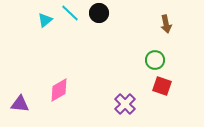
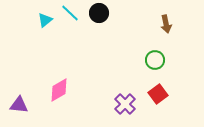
red square: moved 4 px left, 8 px down; rotated 36 degrees clockwise
purple triangle: moved 1 px left, 1 px down
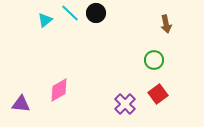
black circle: moved 3 px left
green circle: moved 1 px left
purple triangle: moved 2 px right, 1 px up
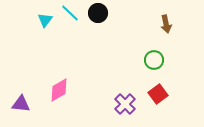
black circle: moved 2 px right
cyan triangle: rotated 14 degrees counterclockwise
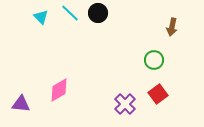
cyan triangle: moved 4 px left, 3 px up; rotated 21 degrees counterclockwise
brown arrow: moved 6 px right, 3 px down; rotated 24 degrees clockwise
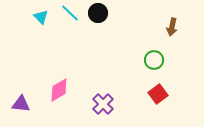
purple cross: moved 22 px left
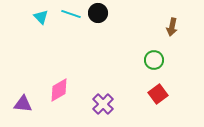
cyan line: moved 1 px right, 1 px down; rotated 24 degrees counterclockwise
purple triangle: moved 2 px right
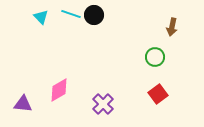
black circle: moved 4 px left, 2 px down
green circle: moved 1 px right, 3 px up
